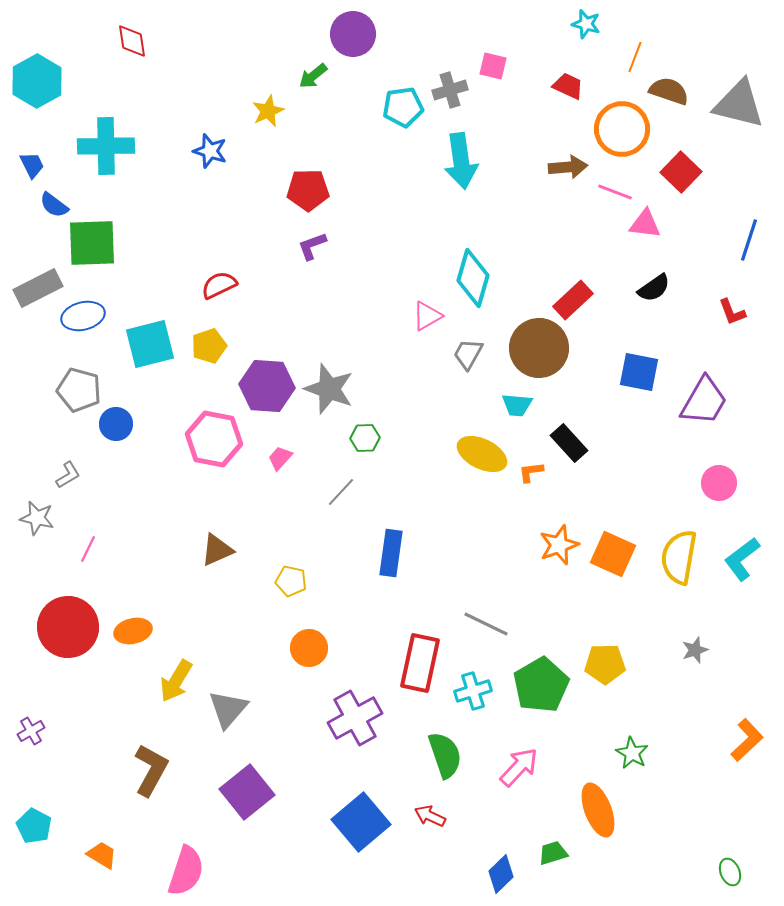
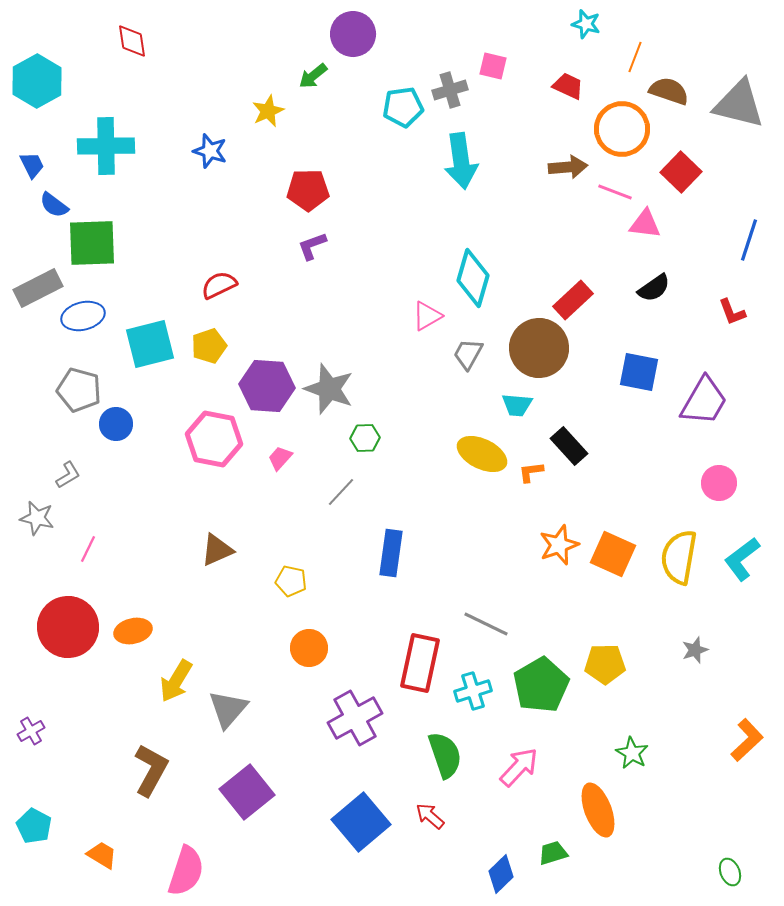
black rectangle at (569, 443): moved 3 px down
red arrow at (430, 816): rotated 16 degrees clockwise
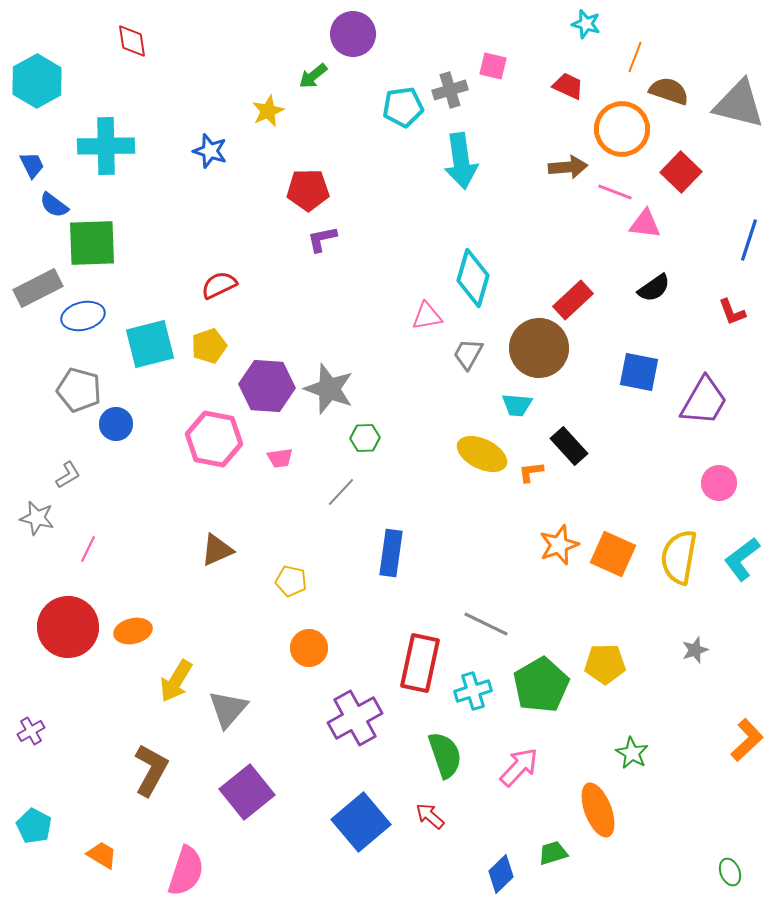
purple L-shape at (312, 246): moved 10 px right, 7 px up; rotated 8 degrees clockwise
pink triangle at (427, 316): rotated 20 degrees clockwise
pink trapezoid at (280, 458): rotated 140 degrees counterclockwise
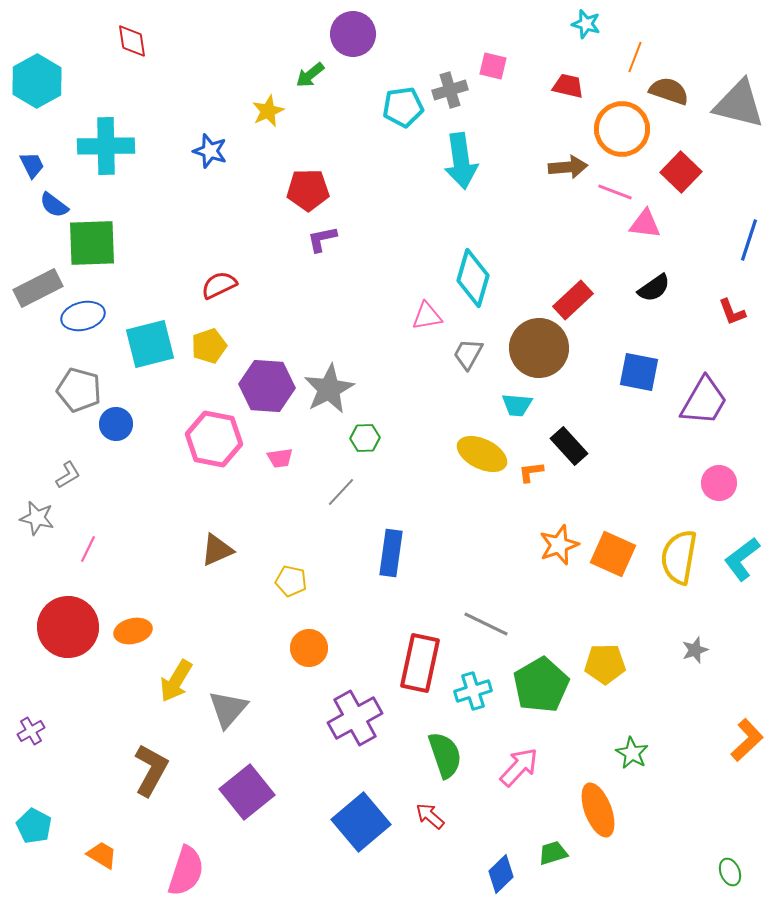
green arrow at (313, 76): moved 3 px left, 1 px up
red trapezoid at (568, 86): rotated 12 degrees counterclockwise
gray star at (329, 389): rotated 24 degrees clockwise
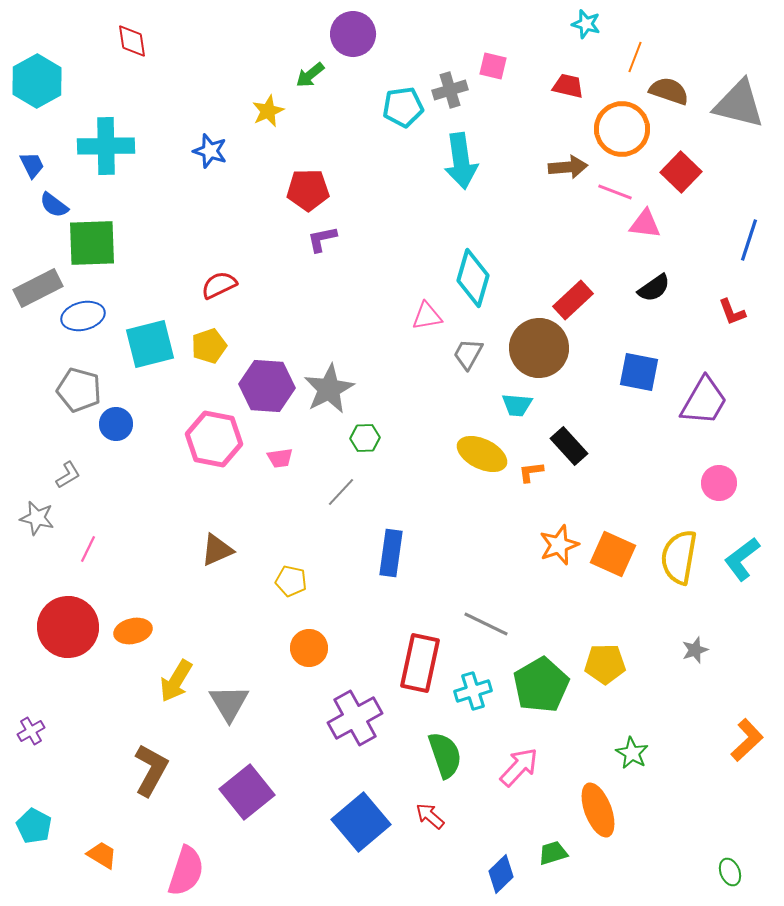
gray triangle at (228, 709): moved 1 px right, 6 px up; rotated 12 degrees counterclockwise
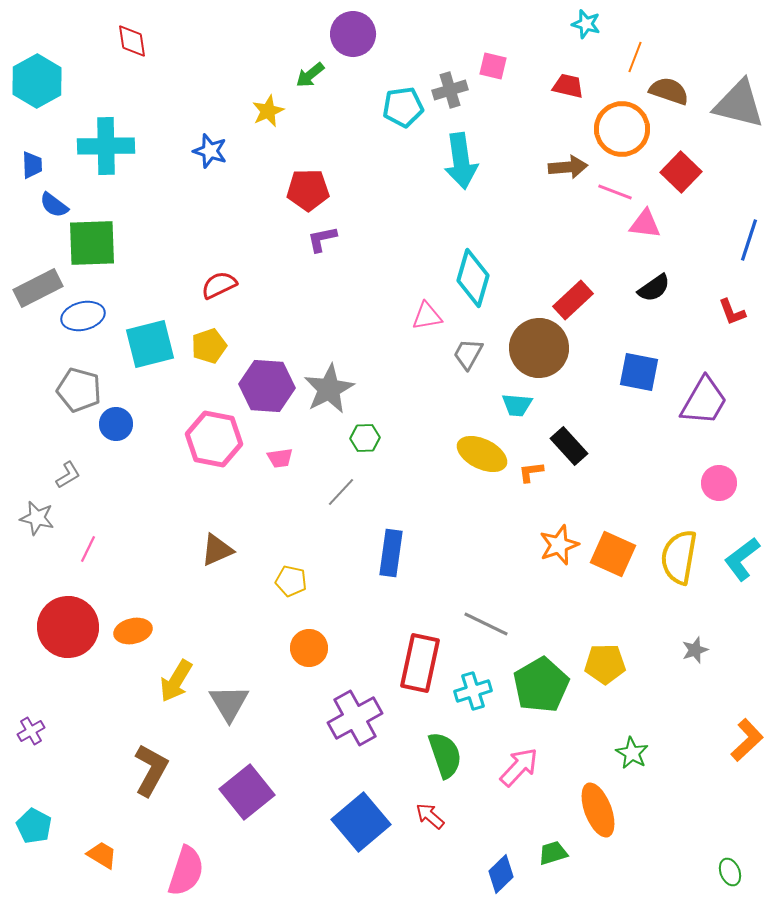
blue trapezoid at (32, 165): rotated 24 degrees clockwise
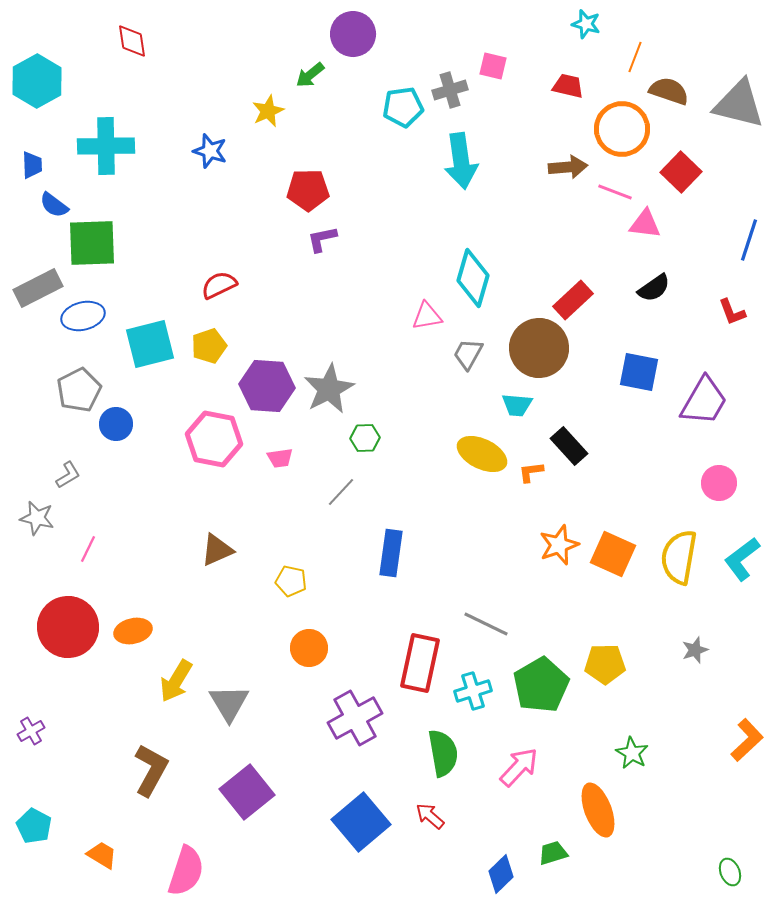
gray pentagon at (79, 390): rotated 30 degrees clockwise
green semicircle at (445, 755): moved 2 px left, 2 px up; rotated 9 degrees clockwise
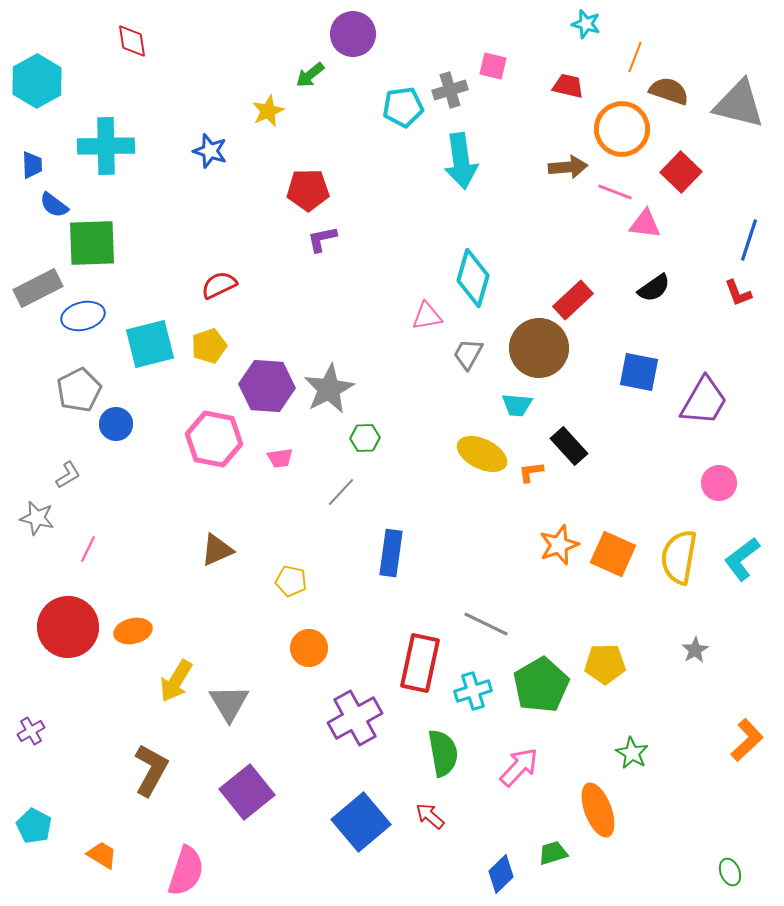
red L-shape at (732, 312): moved 6 px right, 19 px up
gray star at (695, 650): rotated 12 degrees counterclockwise
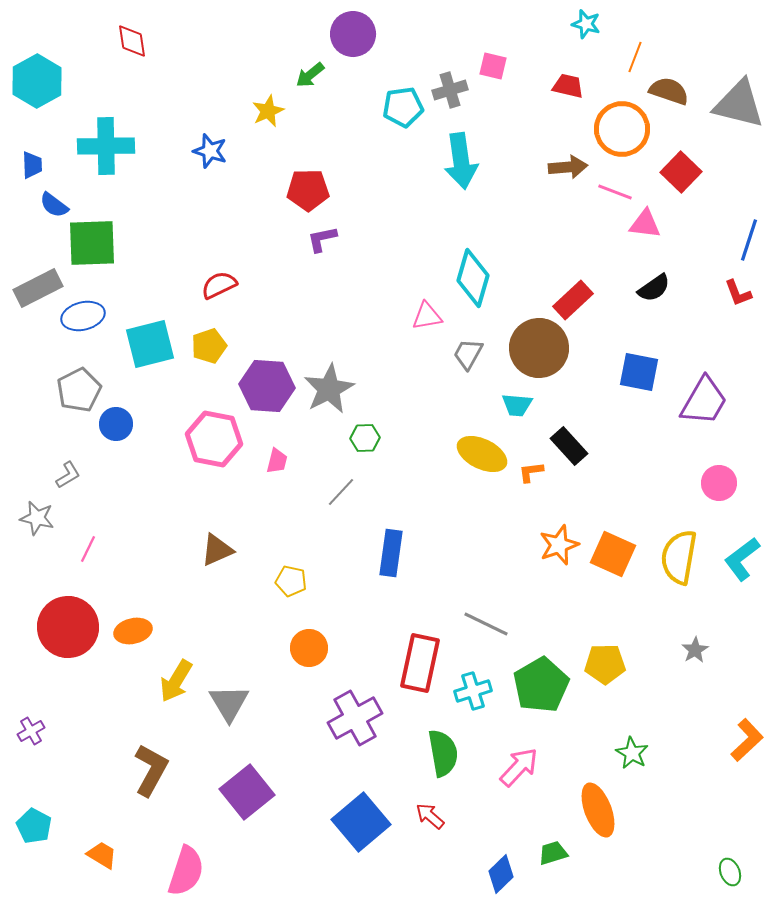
pink trapezoid at (280, 458): moved 3 px left, 3 px down; rotated 68 degrees counterclockwise
